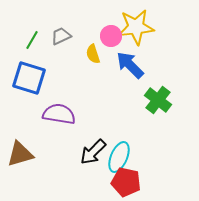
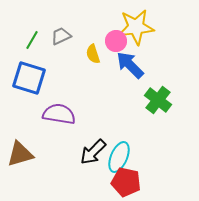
pink circle: moved 5 px right, 5 px down
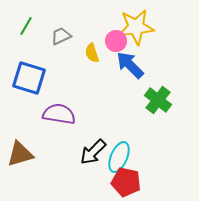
green line: moved 6 px left, 14 px up
yellow semicircle: moved 1 px left, 1 px up
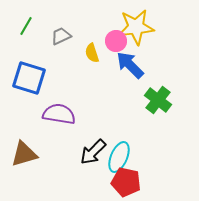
brown triangle: moved 4 px right
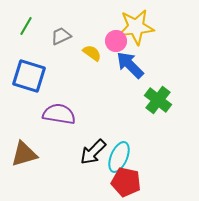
yellow semicircle: rotated 144 degrees clockwise
blue square: moved 2 px up
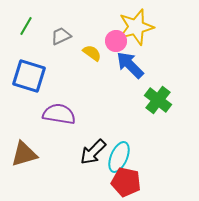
yellow star: rotated 9 degrees counterclockwise
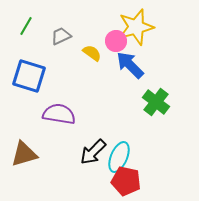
green cross: moved 2 px left, 2 px down
red pentagon: moved 1 px up
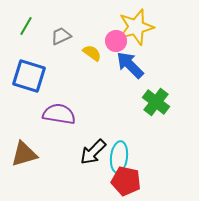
cyan ellipse: rotated 16 degrees counterclockwise
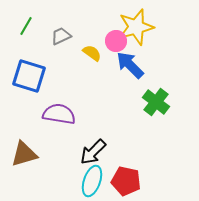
cyan ellipse: moved 27 px left, 24 px down; rotated 12 degrees clockwise
